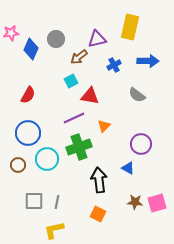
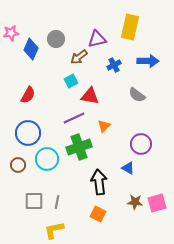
black arrow: moved 2 px down
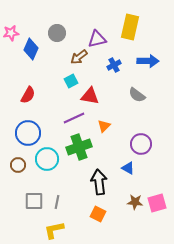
gray circle: moved 1 px right, 6 px up
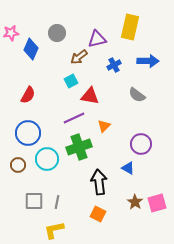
brown star: rotated 28 degrees clockwise
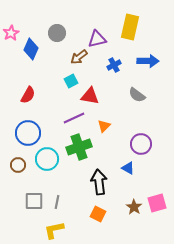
pink star: rotated 21 degrees counterclockwise
brown star: moved 1 px left, 5 px down
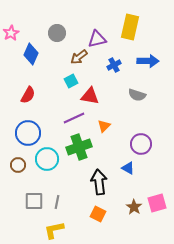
blue diamond: moved 5 px down
gray semicircle: rotated 18 degrees counterclockwise
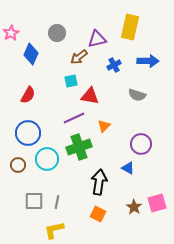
cyan square: rotated 16 degrees clockwise
black arrow: rotated 15 degrees clockwise
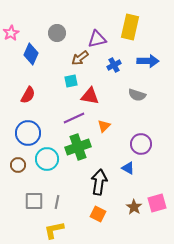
brown arrow: moved 1 px right, 1 px down
green cross: moved 1 px left
